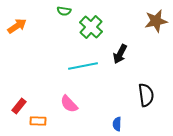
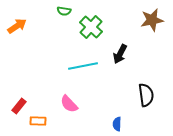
brown star: moved 4 px left, 1 px up
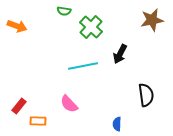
orange arrow: rotated 54 degrees clockwise
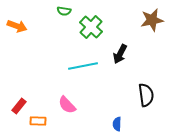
pink semicircle: moved 2 px left, 1 px down
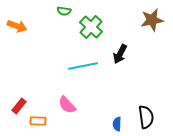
black semicircle: moved 22 px down
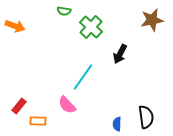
orange arrow: moved 2 px left
cyan line: moved 11 px down; rotated 44 degrees counterclockwise
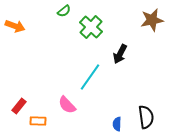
green semicircle: rotated 48 degrees counterclockwise
cyan line: moved 7 px right
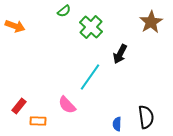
brown star: moved 1 px left, 2 px down; rotated 20 degrees counterclockwise
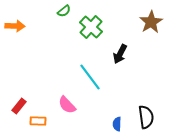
orange arrow: rotated 18 degrees counterclockwise
cyan line: rotated 72 degrees counterclockwise
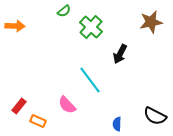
brown star: rotated 20 degrees clockwise
cyan line: moved 3 px down
black semicircle: moved 9 px right, 1 px up; rotated 125 degrees clockwise
orange rectangle: rotated 21 degrees clockwise
